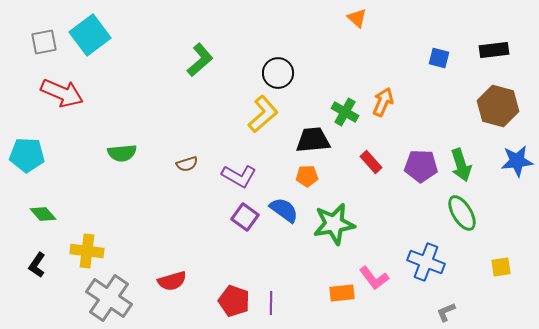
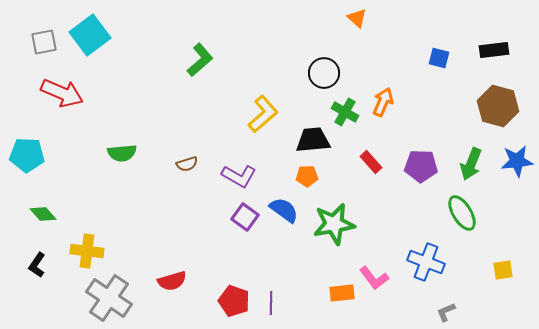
black circle: moved 46 px right
green arrow: moved 10 px right, 1 px up; rotated 40 degrees clockwise
yellow square: moved 2 px right, 3 px down
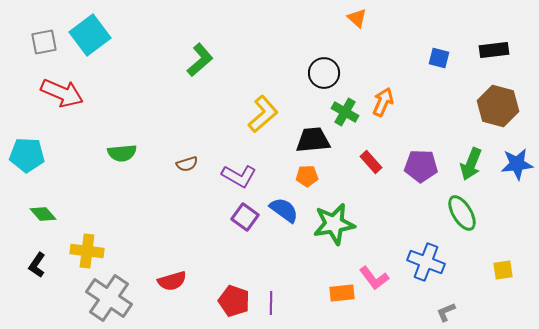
blue star: moved 3 px down
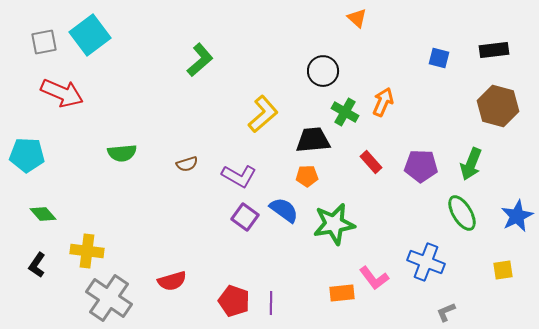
black circle: moved 1 px left, 2 px up
blue star: moved 52 px down; rotated 20 degrees counterclockwise
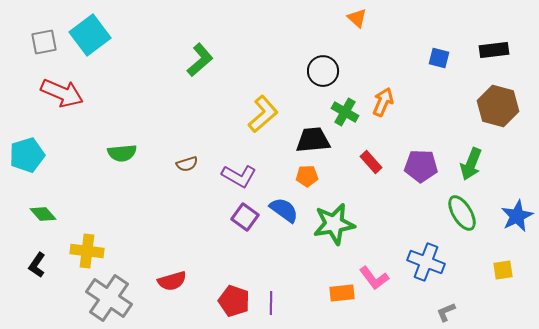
cyan pentagon: rotated 20 degrees counterclockwise
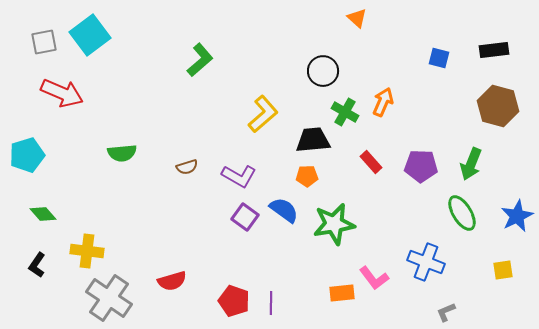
brown semicircle: moved 3 px down
